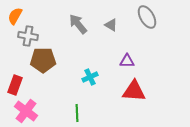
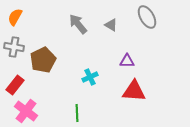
orange semicircle: moved 1 px down
gray cross: moved 14 px left, 11 px down
brown pentagon: rotated 25 degrees counterclockwise
red rectangle: rotated 18 degrees clockwise
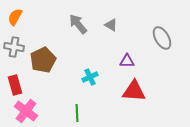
gray ellipse: moved 15 px right, 21 px down
red rectangle: rotated 54 degrees counterclockwise
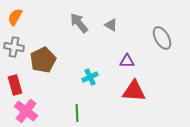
gray arrow: moved 1 px right, 1 px up
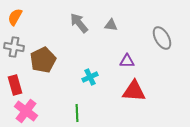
gray triangle: rotated 24 degrees counterclockwise
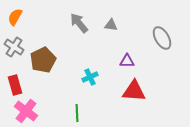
gray cross: rotated 24 degrees clockwise
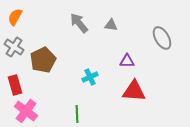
green line: moved 1 px down
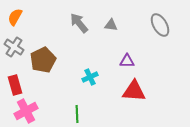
gray ellipse: moved 2 px left, 13 px up
pink cross: rotated 25 degrees clockwise
